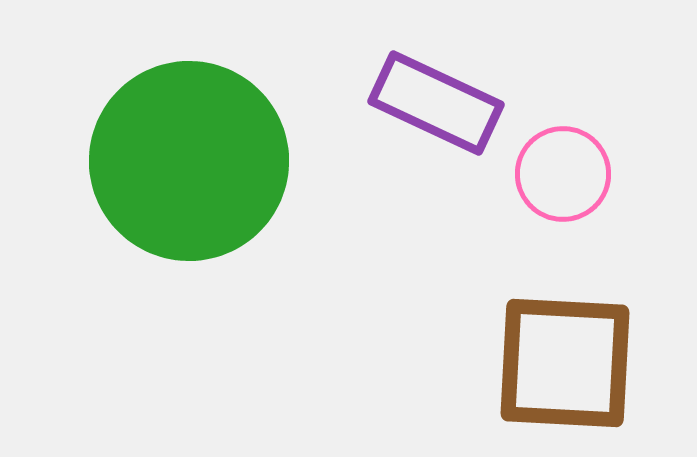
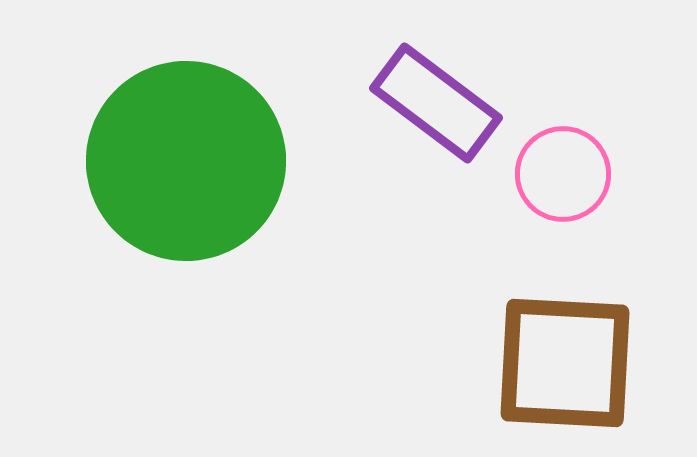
purple rectangle: rotated 12 degrees clockwise
green circle: moved 3 px left
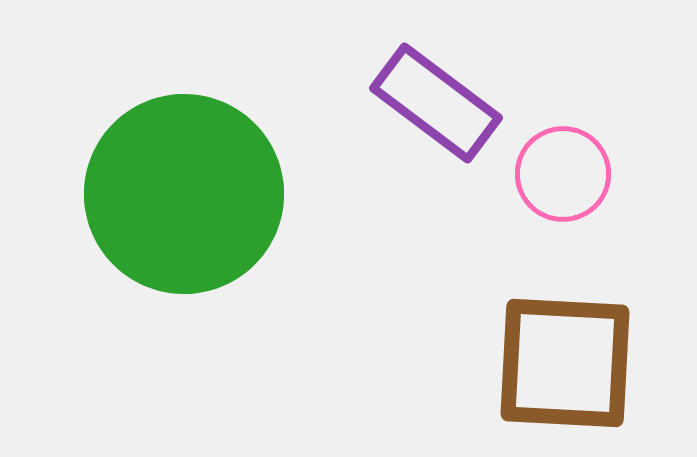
green circle: moved 2 px left, 33 px down
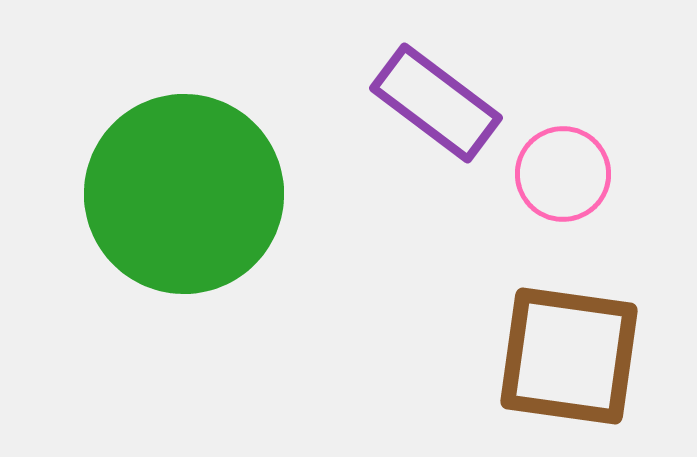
brown square: moved 4 px right, 7 px up; rotated 5 degrees clockwise
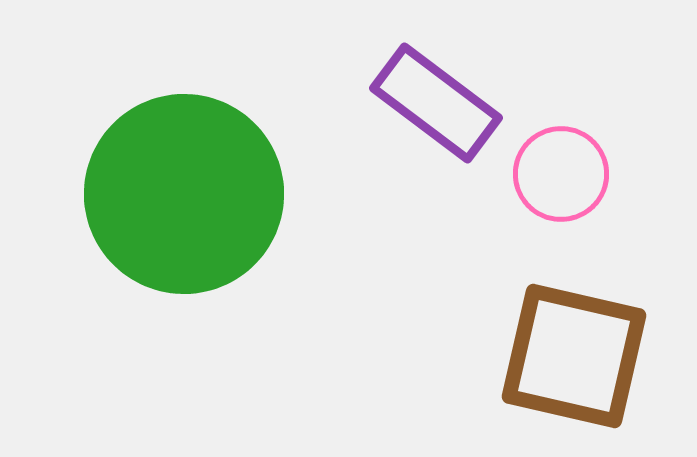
pink circle: moved 2 px left
brown square: moved 5 px right; rotated 5 degrees clockwise
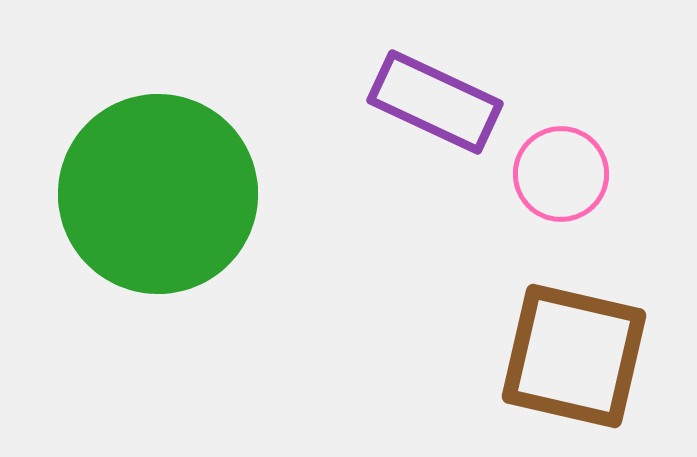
purple rectangle: moved 1 px left, 1 px up; rotated 12 degrees counterclockwise
green circle: moved 26 px left
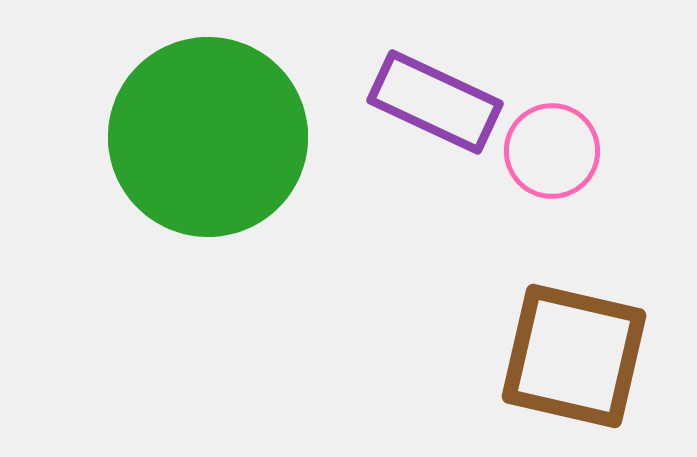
pink circle: moved 9 px left, 23 px up
green circle: moved 50 px right, 57 px up
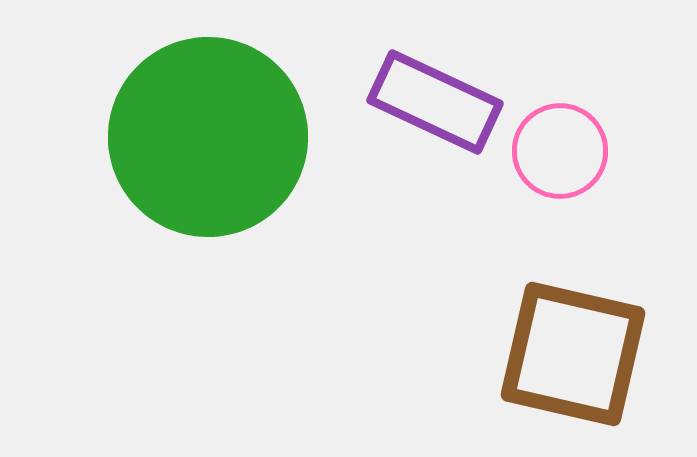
pink circle: moved 8 px right
brown square: moved 1 px left, 2 px up
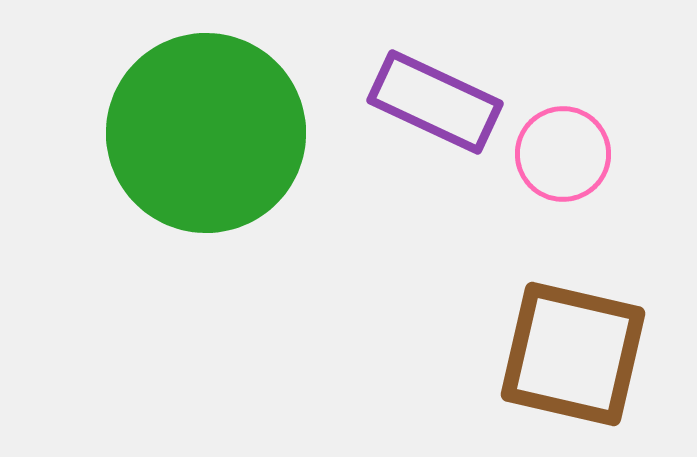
green circle: moved 2 px left, 4 px up
pink circle: moved 3 px right, 3 px down
